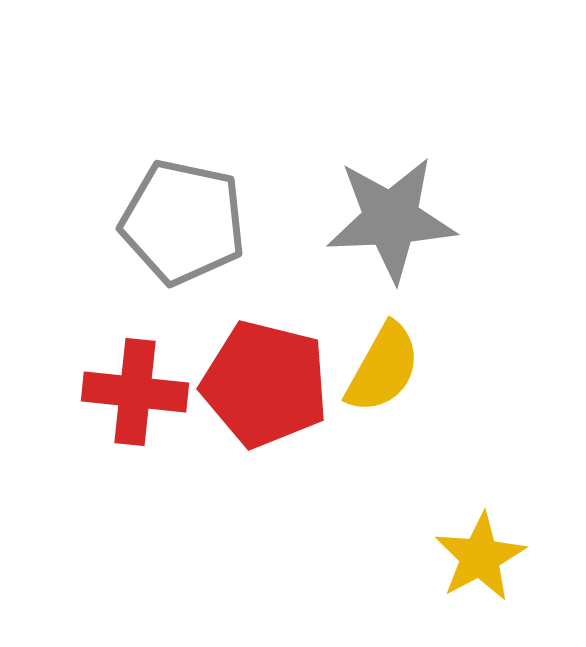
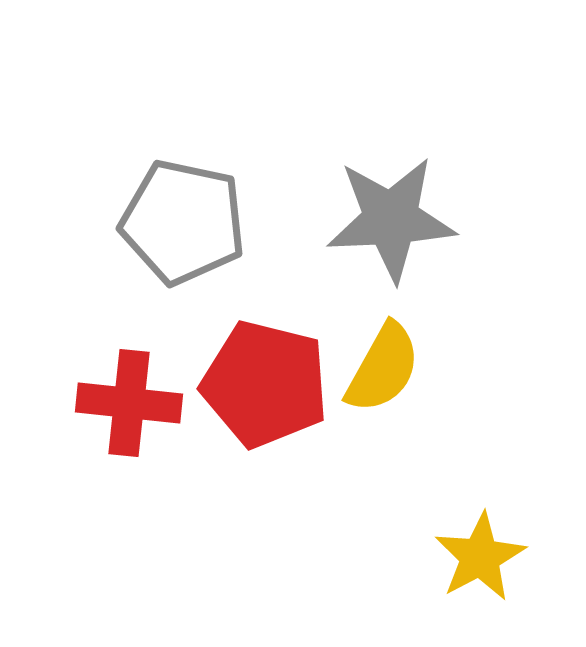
red cross: moved 6 px left, 11 px down
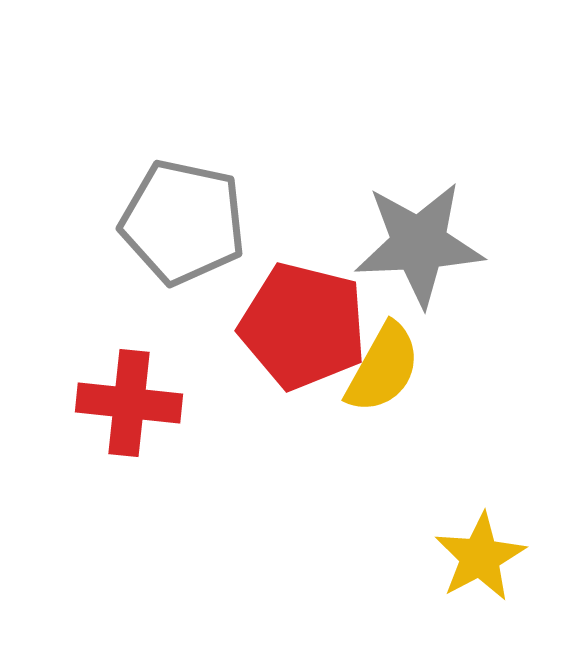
gray star: moved 28 px right, 25 px down
red pentagon: moved 38 px right, 58 px up
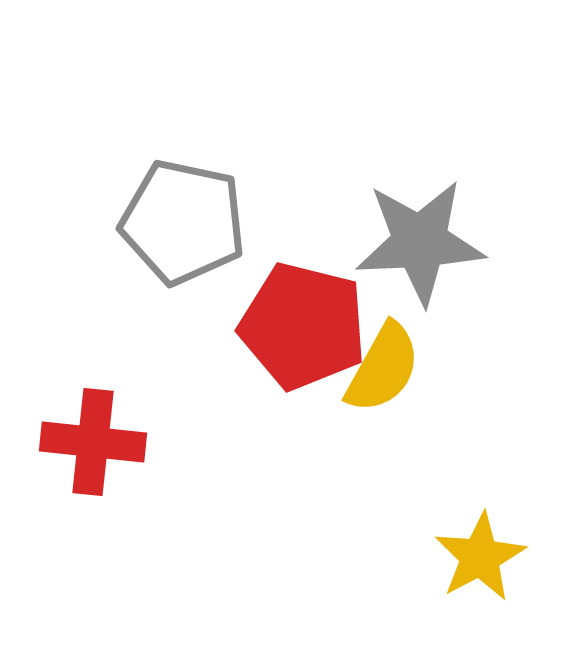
gray star: moved 1 px right, 2 px up
red cross: moved 36 px left, 39 px down
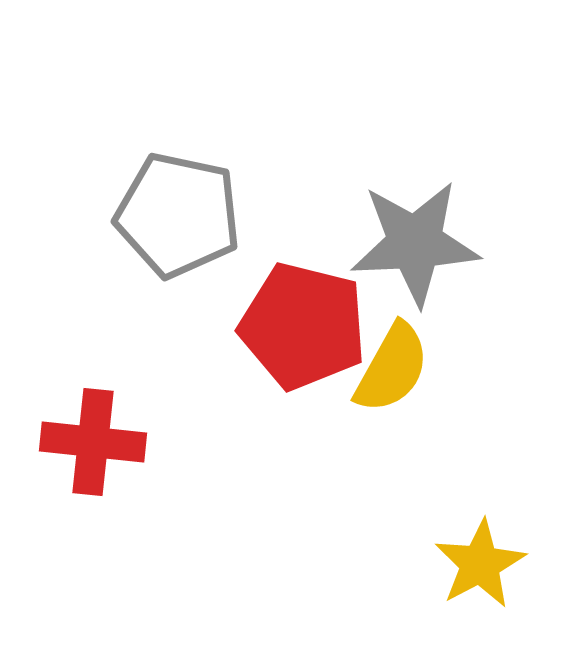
gray pentagon: moved 5 px left, 7 px up
gray star: moved 5 px left, 1 px down
yellow semicircle: moved 9 px right
yellow star: moved 7 px down
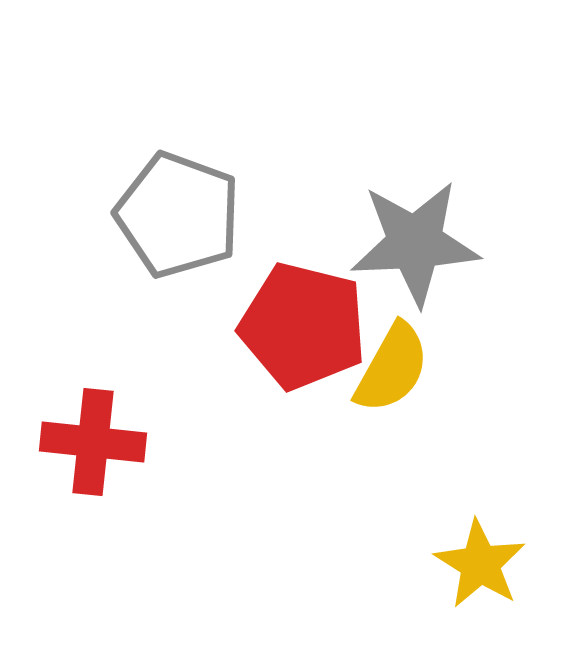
gray pentagon: rotated 8 degrees clockwise
yellow star: rotated 12 degrees counterclockwise
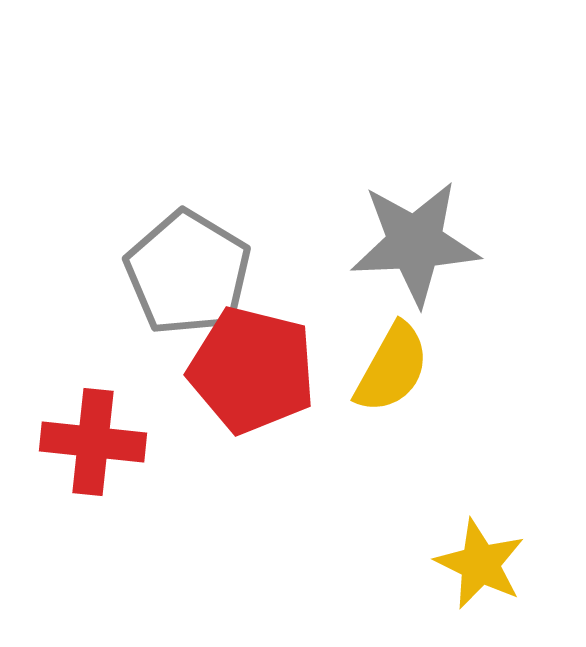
gray pentagon: moved 10 px right, 58 px down; rotated 11 degrees clockwise
red pentagon: moved 51 px left, 44 px down
yellow star: rotated 6 degrees counterclockwise
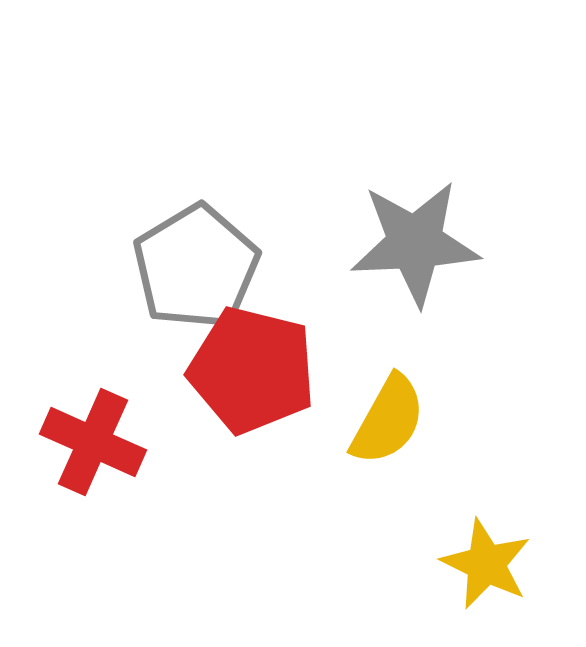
gray pentagon: moved 8 px right, 6 px up; rotated 10 degrees clockwise
yellow semicircle: moved 4 px left, 52 px down
red cross: rotated 18 degrees clockwise
yellow star: moved 6 px right
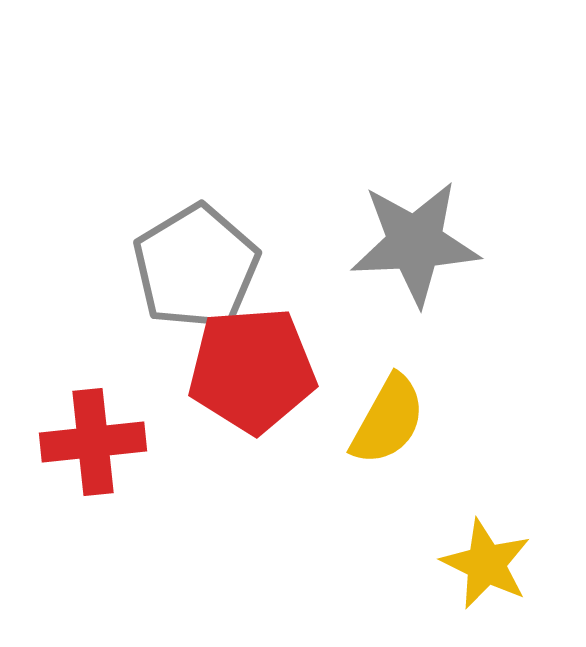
red pentagon: rotated 18 degrees counterclockwise
red cross: rotated 30 degrees counterclockwise
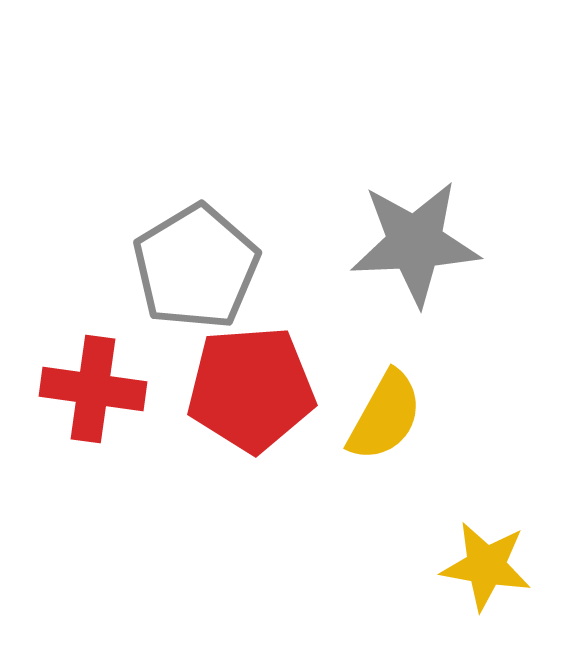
red pentagon: moved 1 px left, 19 px down
yellow semicircle: moved 3 px left, 4 px up
red cross: moved 53 px up; rotated 14 degrees clockwise
yellow star: moved 2 px down; rotated 16 degrees counterclockwise
